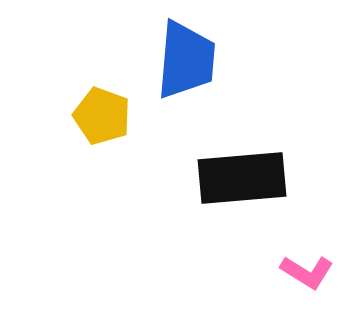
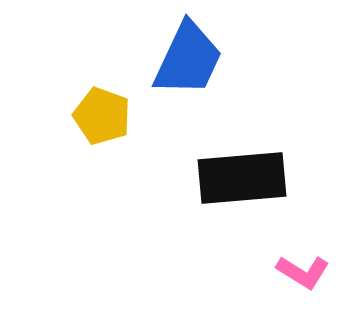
blue trapezoid: moved 2 px right, 1 px up; rotated 20 degrees clockwise
pink L-shape: moved 4 px left
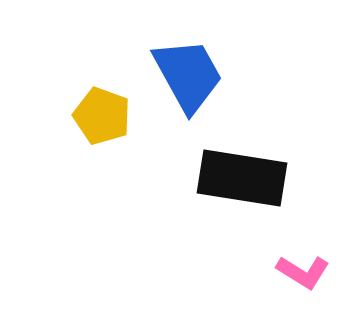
blue trapezoid: moved 16 px down; rotated 54 degrees counterclockwise
black rectangle: rotated 14 degrees clockwise
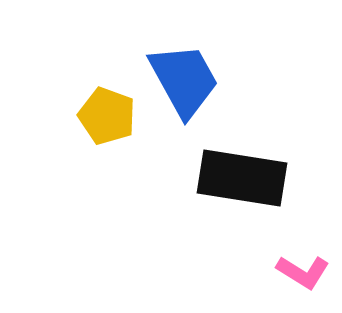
blue trapezoid: moved 4 px left, 5 px down
yellow pentagon: moved 5 px right
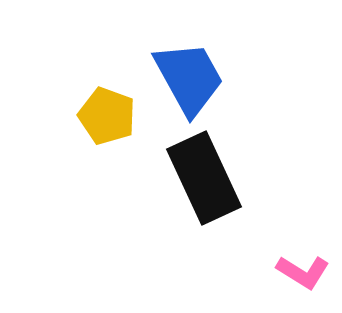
blue trapezoid: moved 5 px right, 2 px up
black rectangle: moved 38 px left; rotated 56 degrees clockwise
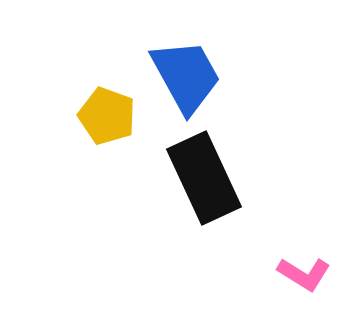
blue trapezoid: moved 3 px left, 2 px up
pink L-shape: moved 1 px right, 2 px down
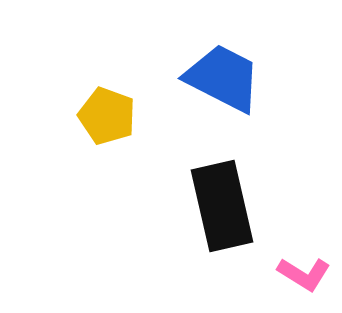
blue trapezoid: moved 37 px right, 2 px down; rotated 34 degrees counterclockwise
black rectangle: moved 18 px right, 28 px down; rotated 12 degrees clockwise
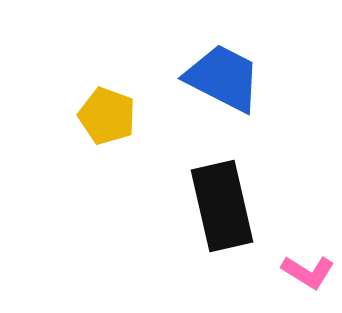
pink L-shape: moved 4 px right, 2 px up
